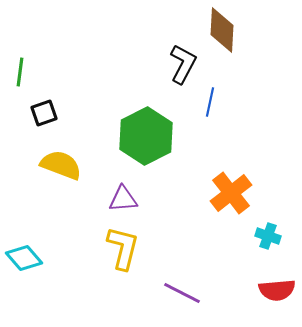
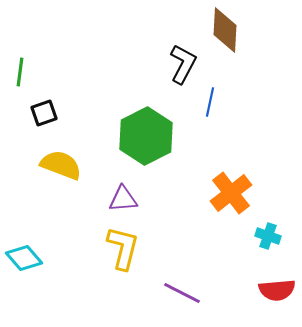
brown diamond: moved 3 px right
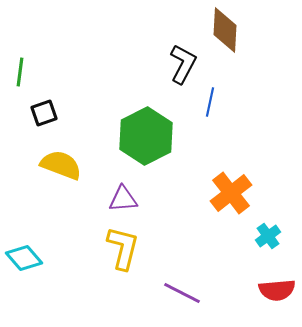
cyan cross: rotated 35 degrees clockwise
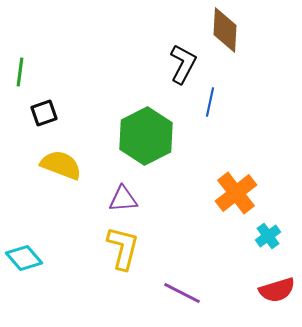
orange cross: moved 5 px right
red semicircle: rotated 12 degrees counterclockwise
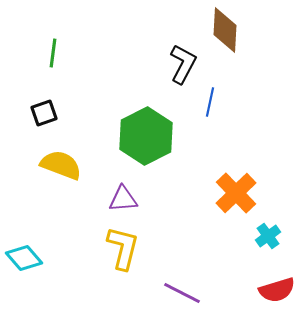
green line: moved 33 px right, 19 px up
orange cross: rotated 6 degrees counterclockwise
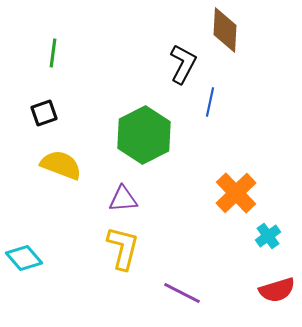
green hexagon: moved 2 px left, 1 px up
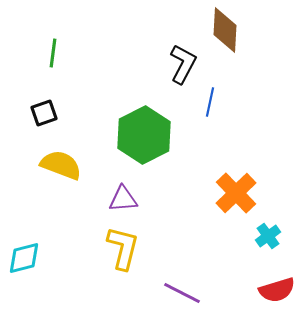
cyan diamond: rotated 63 degrees counterclockwise
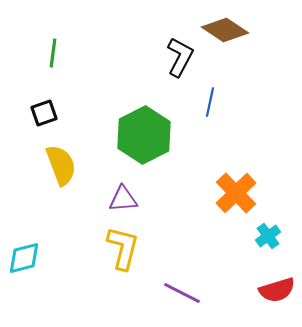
brown diamond: rotated 60 degrees counterclockwise
black L-shape: moved 3 px left, 7 px up
yellow semicircle: rotated 48 degrees clockwise
